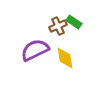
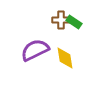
brown cross: moved 3 px right, 6 px up; rotated 24 degrees clockwise
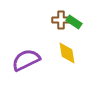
purple semicircle: moved 9 px left, 10 px down
yellow diamond: moved 2 px right, 5 px up
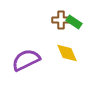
yellow diamond: rotated 15 degrees counterclockwise
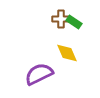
brown cross: moved 1 px up
purple semicircle: moved 13 px right, 14 px down
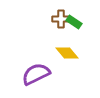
yellow diamond: rotated 15 degrees counterclockwise
purple semicircle: moved 3 px left
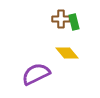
green rectangle: rotated 42 degrees clockwise
